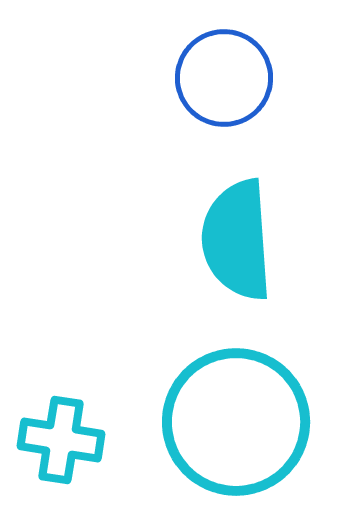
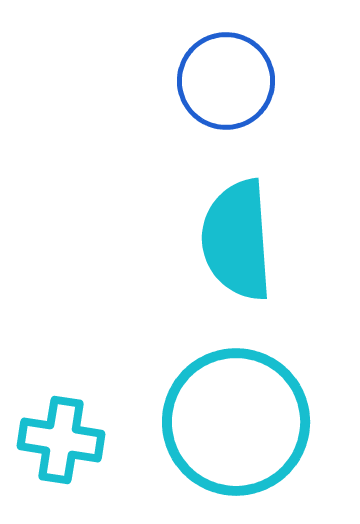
blue circle: moved 2 px right, 3 px down
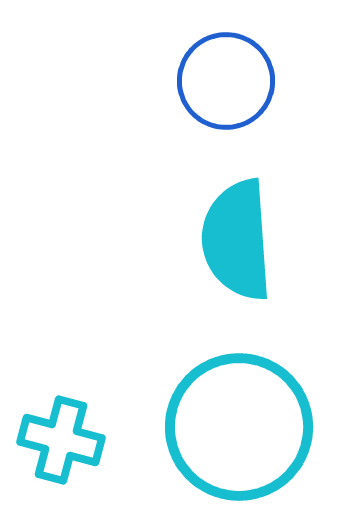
cyan circle: moved 3 px right, 5 px down
cyan cross: rotated 6 degrees clockwise
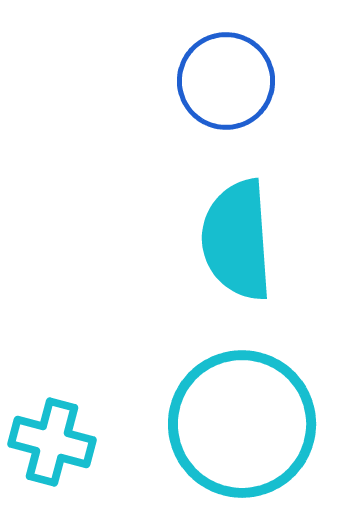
cyan circle: moved 3 px right, 3 px up
cyan cross: moved 9 px left, 2 px down
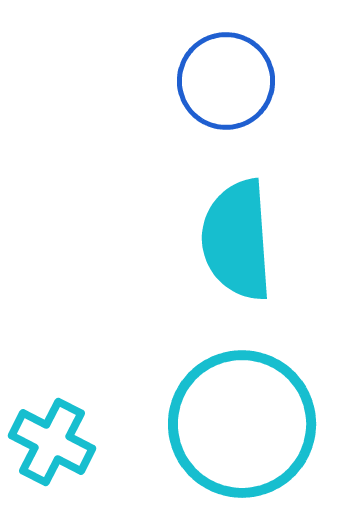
cyan cross: rotated 12 degrees clockwise
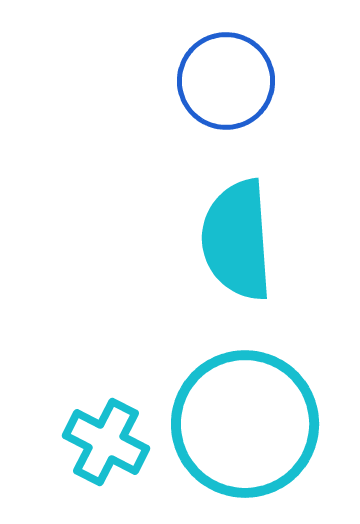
cyan circle: moved 3 px right
cyan cross: moved 54 px right
